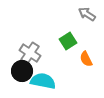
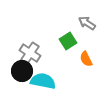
gray arrow: moved 9 px down
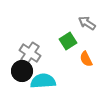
cyan semicircle: rotated 15 degrees counterclockwise
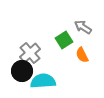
gray arrow: moved 4 px left, 4 px down
green square: moved 4 px left, 1 px up
gray cross: rotated 15 degrees clockwise
orange semicircle: moved 4 px left, 4 px up
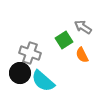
gray cross: rotated 30 degrees counterclockwise
black circle: moved 2 px left, 2 px down
cyan semicircle: rotated 135 degrees counterclockwise
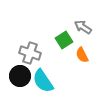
black circle: moved 3 px down
cyan semicircle: rotated 15 degrees clockwise
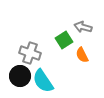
gray arrow: rotated 18 degrees counterclockwise
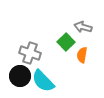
green square: moved 2 px right, 2 px down; rotated 12 degrees counterclockwise
orange semicircle: rotated 35 degrees clockwise
cyan semicircle: rotated 10 degrees counterclockwise
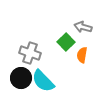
black circle: moved 1 px right, 2 px down
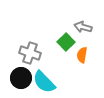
cyan semicircle: moved 1 px right, 1 px down
